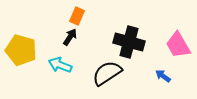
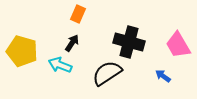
orange rectangle: moved 1 px right, 2 px up
black arrow: moved 2 px right, 6 px down
yellow pentagon: moved 1 px right, 1 px down
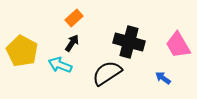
orange rectangle: moved 4 px left, 4 px down; rotated 24 degrees clockwise
yellow pentagon: rotated 12 degrees clockwise
blue arrow: moved 2 px down
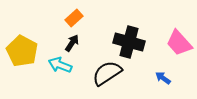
pink trapezoid: moved 1 px right, 2 px up; rotated 12 degrees counterclockwise
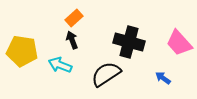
black arrow: moved 3 px up; rotated 54 degrees counterclockwise
yellow pentagon: rotated 20 degrees counterclockwise
black semicircle: moved 1 px left, 1 px down
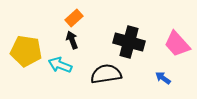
pink trapezoid: moved 2 px left, 1 px down
yellow pentagon: moved 4 px right
black semicircle: rotated 24 degrees clockwise
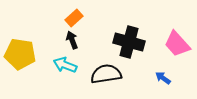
yellow pentagon: moved 6 px left, 3 px down
cyan arrow: moved 5 px right
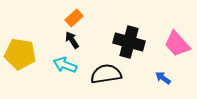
black arrow: rotated 12 degrees counterclockwise
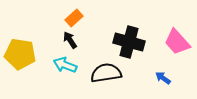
black arrow: moved 2 px left
pink trapezoid: moved 2 px up
black semicircle: moved 1 px up
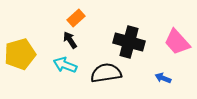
orange rectangle: moved 2 px right
yellow pentagon: rotated 24 degrees counterclockwise
blue arrow: rotated 14 degrees counterclockwise
